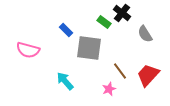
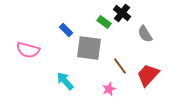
brown line: moved 5 px up
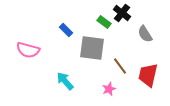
gray square: moved 3 px right
red trapezoid: rotated 30 degrees counterclockwise
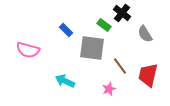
green rectangle: moved 3 px down
cyan arrow: rotated 24 degrees counterclockwise
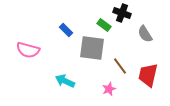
black cross: rotated 18 degrees counterclockwise
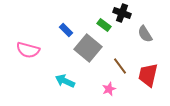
gray square: moved 4 px left; rotated 32 degrees clockwise
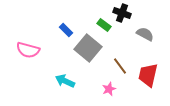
gray semicircle: rotated 150 degrees clockwise
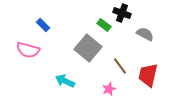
blue rectangle: moved 23 px left, 5 px up
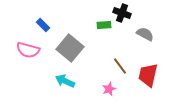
green rectangle: rotated 40 degrees counterclockwise
gray square: moved 18 px left
